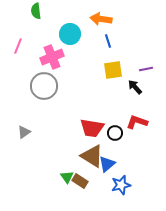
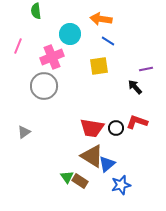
blue line: rotated 40 degrees counterclockwise
yellow square: moved 14 px left, 4 px up
black circle: moved 1 px right, 5 px up
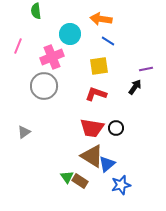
black arrow: rotated 77 degrees clockwise
red L-shape: moved 41 px left, 28 px up
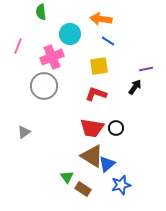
green semicircle: moved 5 px right, 1 px down
brown rectangle: moved 3 px right, 8 px down
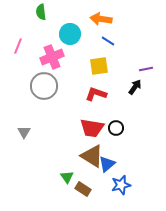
gray triangle: rotated 24 degrees counterclockwise
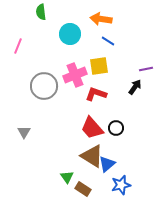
pink cross: moved 23 px right, 18 px down
red trapezoid: rotated 40 degrees clockwise
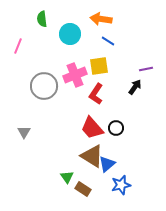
green semicircle: moved 1 px right, 7 px down
red L-shape: rotated 75 degrees counterclockwise
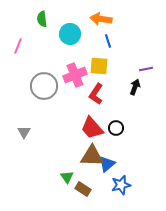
blue line: rotated 40 degrees clockwise
yellow square: rotated 12 degrees clockwise
black arrow: rotated 14 degrees counterclockwise
brown triangle: rotated 30 degrees counterclockwise
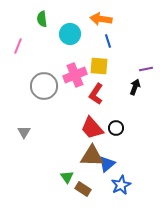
blue star: rotated 12 degrees counterclockwise
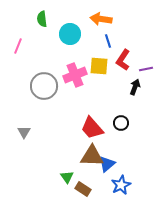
red L-shape: moved 27 px right, 34 px up
black circle: moved 5 px right, 5 px up
